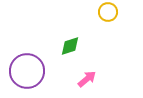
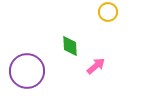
green diamond: rotated 75 degrees counterclockwise
pink arrow: moved 9 px right, 13 px up
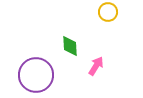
pink arrow: rotated 18 degrees counterclockwise
purple circle: moved 9 px right, 4 px down
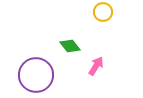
yellow circle: moved 5 px left
green diamond: rotated 35 degrees counterclockwise
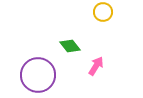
purple circle: moved 2 px right
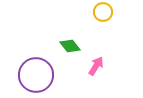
purple circle: moved 2 px left
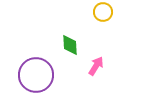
green diamond: moved 1 px up; rotated 35 degrees clockwise
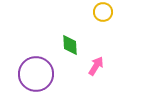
purple circle: moved 1 px up
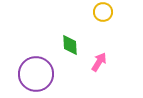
pink arrow: moved 3 px right, 4 px up
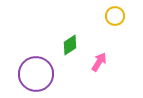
yellow circle: moved 12 px right, 4 px down
green diamond: rotated 60 degrees clockwise
